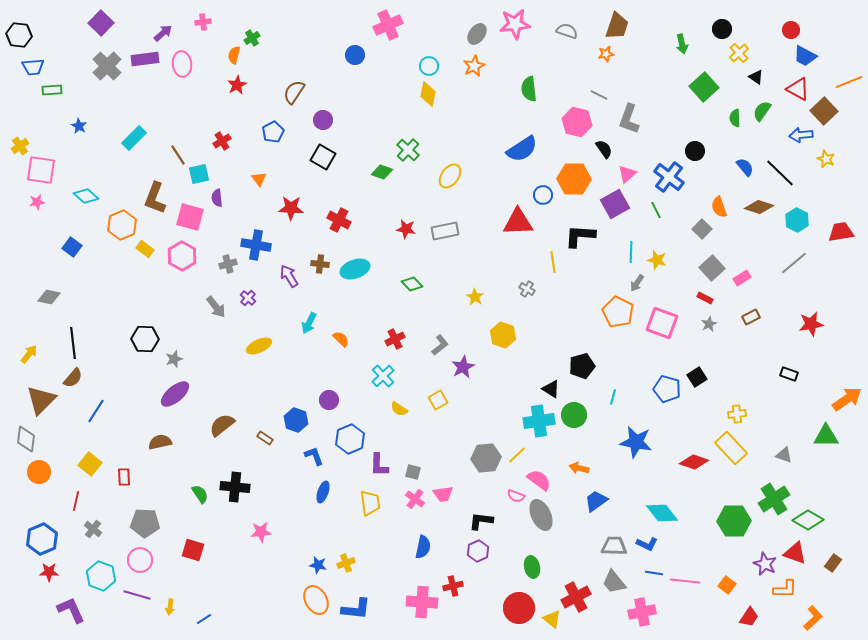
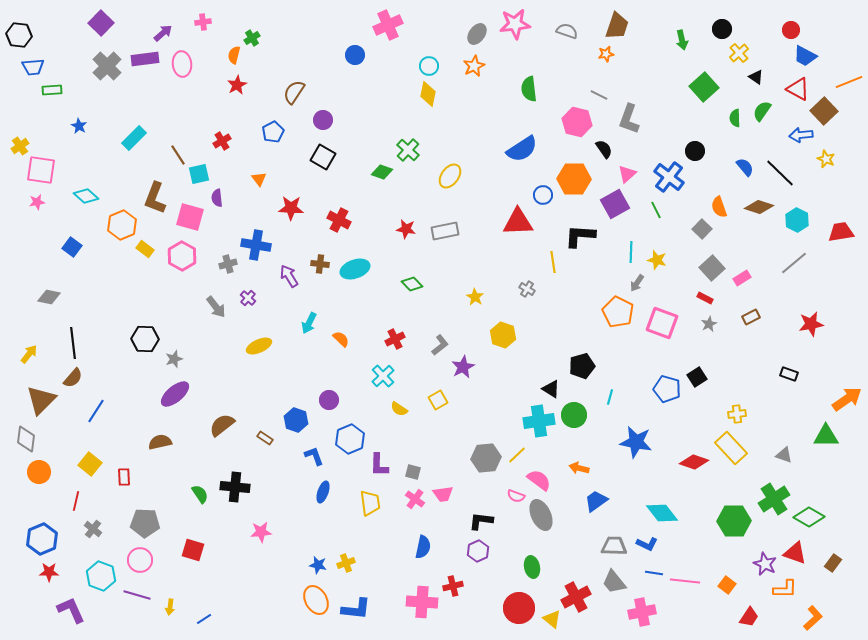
green arrow at (682, 44): moved 4 px up
cyan line at (613, 397): moved 3 px left
green diamond at (808, 520): moved 1 px right, 3 px up
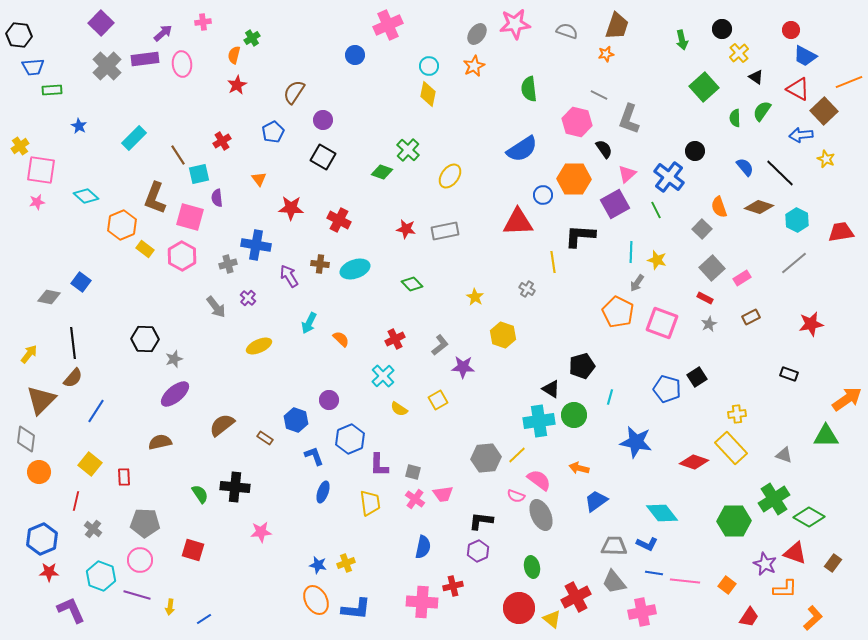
blue square at (72, 247): moved 9 px right, 35 px down
purple star at (463, 367): rotated 30 degrees clockwise
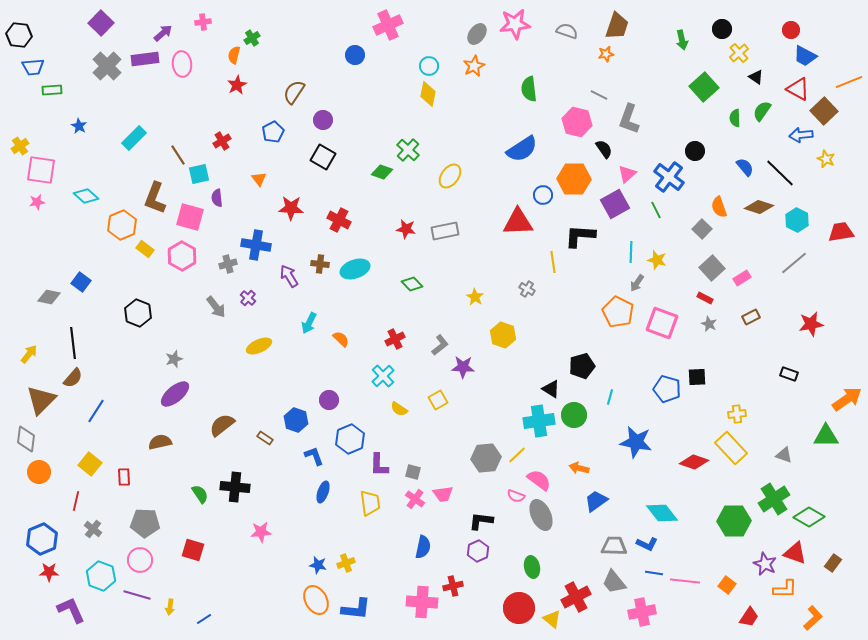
gray star at (709, 324): rotated 21 degrees counterclockwise
black hexagon at (145, 339): moved 7 px left, 26 px up; rotated 20 degrees clockwise
black square at (697, 377): rotated 30 degrees clockwise
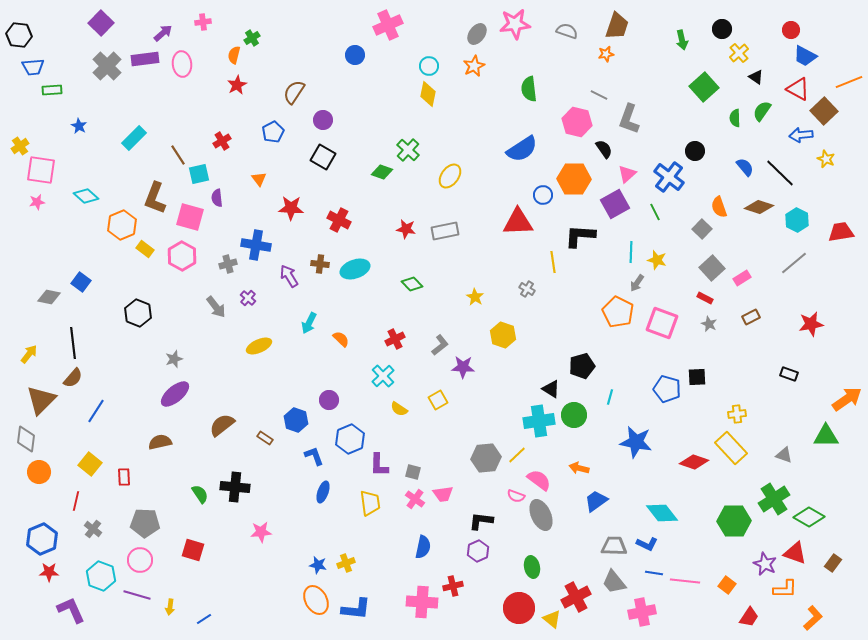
green line at (656, 210): moved 1 px left, 2 px down
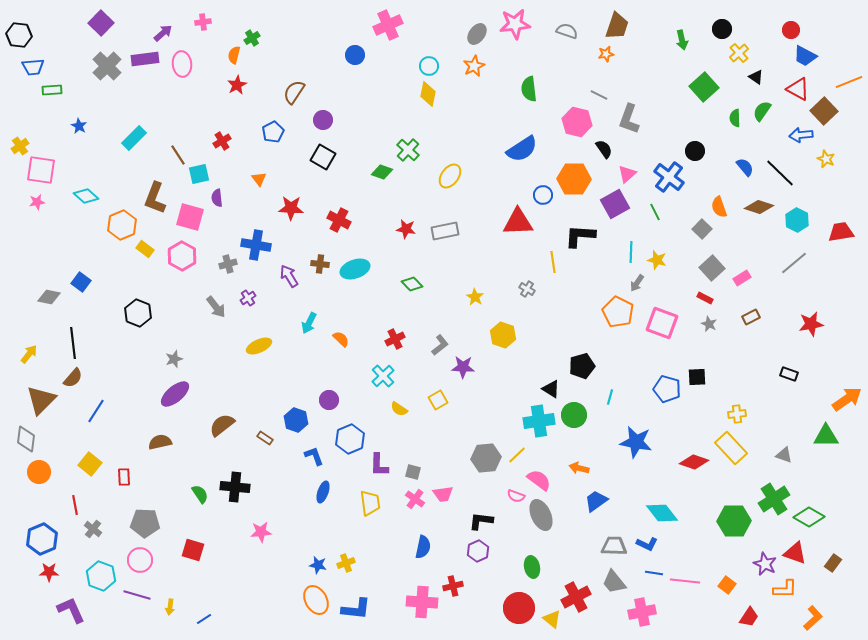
purple cross at (248, 298): rotated 14 degrees clockwise
red line at (76, 501): moved 1 px left, 4 px down; rotated 24 degrees counterclockwise
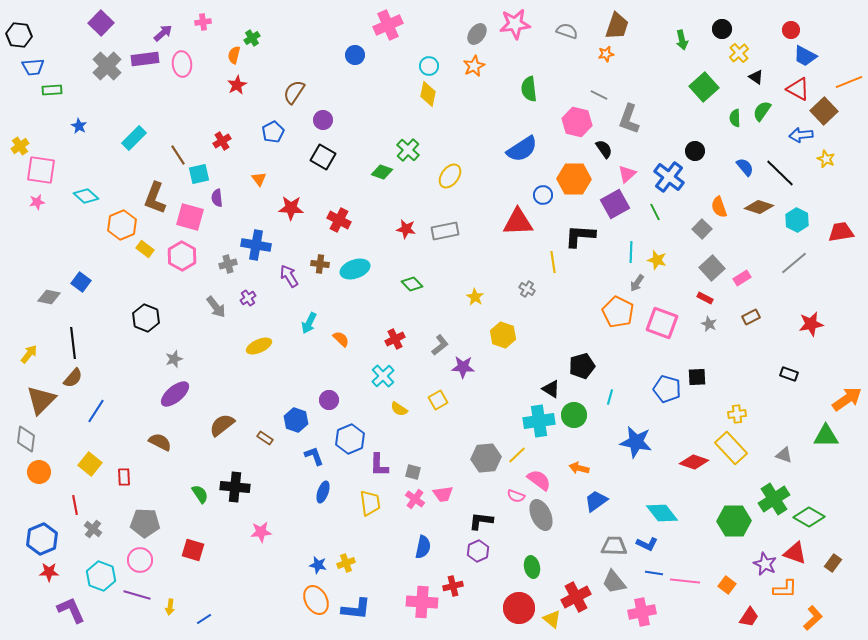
black hexagon at (138, 313): moved 8 px right, 5 px down
brown semicircle at (160, 442): rotated 40 degrees clockwise
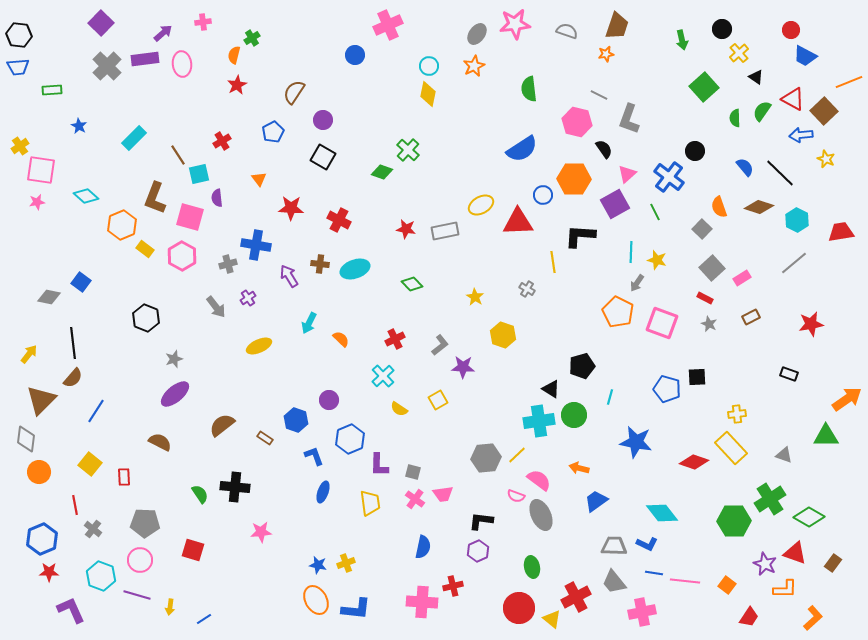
blue trapezoid at (33, 67): moved 15 px left
red triangle at (798, 89): moved 5 px left, 10 px down
yellow ellipse at (450, 176): moved 31 px right, 29 px down; rotated 25 degrees clockwise
green cross at (774, 499): moved 4 px left
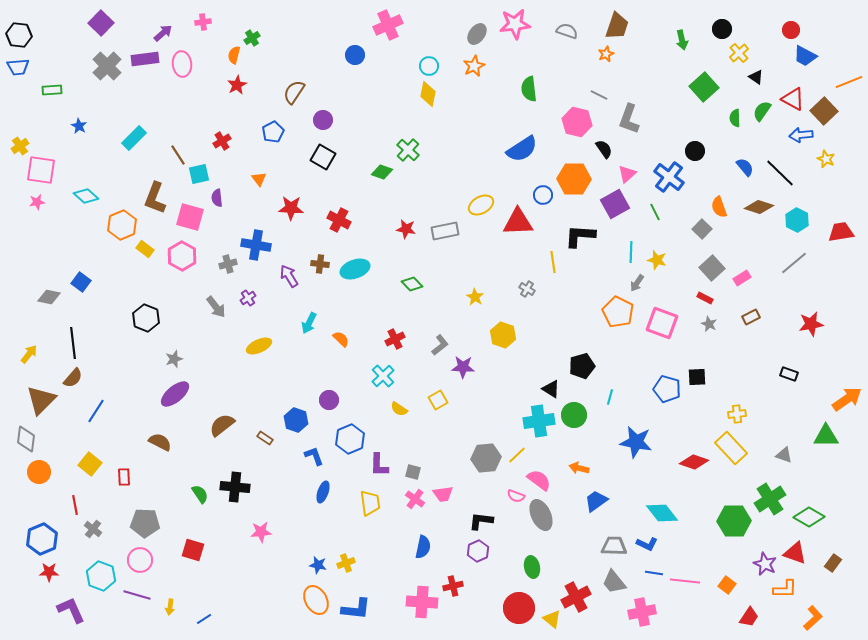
orange star at (606, 54): rotated 14 degrees counterclockwise
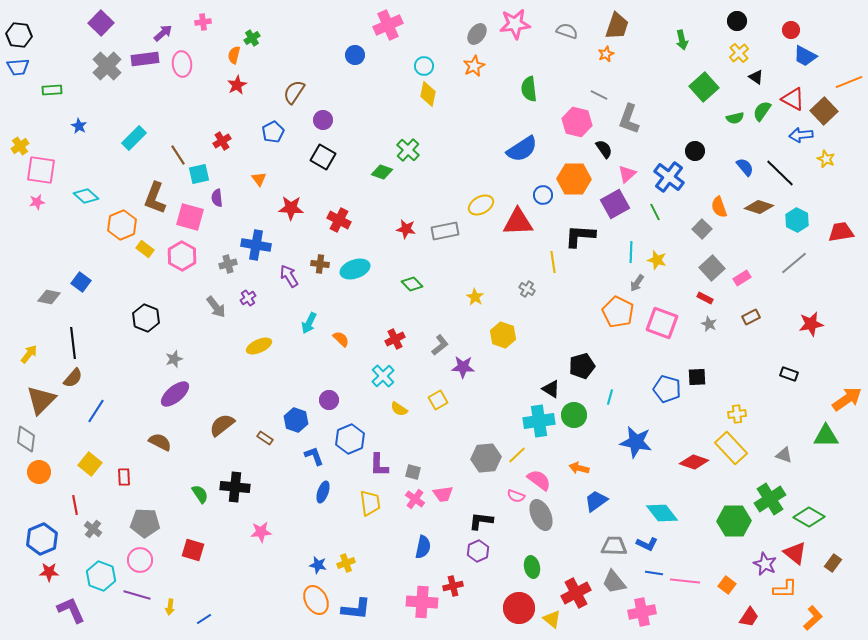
black circle at (722, 29): moved 15 px right, 8 px up
cyan circle at (429, 66): moved 5 px left
green semicircle at (735, 118): rotated 102 degrees counterclockwise
red triangle at (795, 553): rotated 20 degrees clockwise
red cross at (576, 597): moved 4 px up
